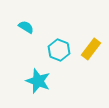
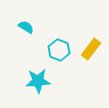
cyan star: rotated 25 degrees counterclockwise
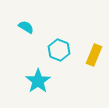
yellow rectangle: moved 3 px right, 6 px down; rotated 15 degrees counterclockwise
cyan star: rotated 30 degrees counterclockwise
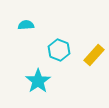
cyan semicircle: moved 2 px up; rotated 35 degrees counterclockwise
yellow rectangle: rotated 20 degrees clockwise
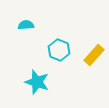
cyan star: moved 1 px left, 1 px down; rotated 20 degrees counterclockwise
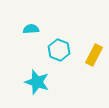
cyan semicircle: moved 5 px right, 4 px down
yellow rectangle: rotated 15 degrees counterclockwise
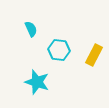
cyan semicircle: rotated 70 degrees clockwise
cyan hexagon: rotated 15 degrees counterclockwise
